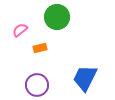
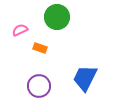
pink semicircle: rotated 14 degrees clockwise
orange rectangle: rotated 32 degrees clockwise
purple circle: moved 2 px right, 1 px down
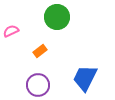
pink semicircle: moved 9 px left, 1 px down
orange rectangle: moved 3 px down; rotated 56 degrees counterclockwise
purple circle: moved 1 px left, 1 px up
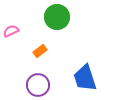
blue trapezoid: rotated 44 degrees counterclockwise
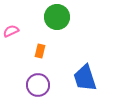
orange rectangle: rotated 40 degrees counterclockwise
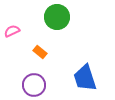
pink semicircle: moved 1 px right
orange rectangle: moved 1 px down; rotated 64 degrees counterclockwise
purple circle: moved 4 px left
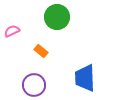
orange rectangle: moved 1 px right, 1 px up
blue trapezoid: rotated 16 degrees clockwise
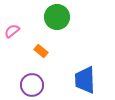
pink semicircle: rotated 14 degrees counterclockwise
blue trapezoid: moved 2 px down
purple circle: moved 2 px left
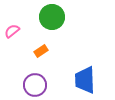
green circle: moved 5 px left
orange rectangle: rotated 72 degrees counterclockwise
purple circle: moved 3 px right
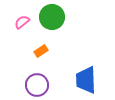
pink semicircle: moved 10 px right, 9 px up
blue trapezoid: moved 1 px right
purple circle: moved 2 px right
